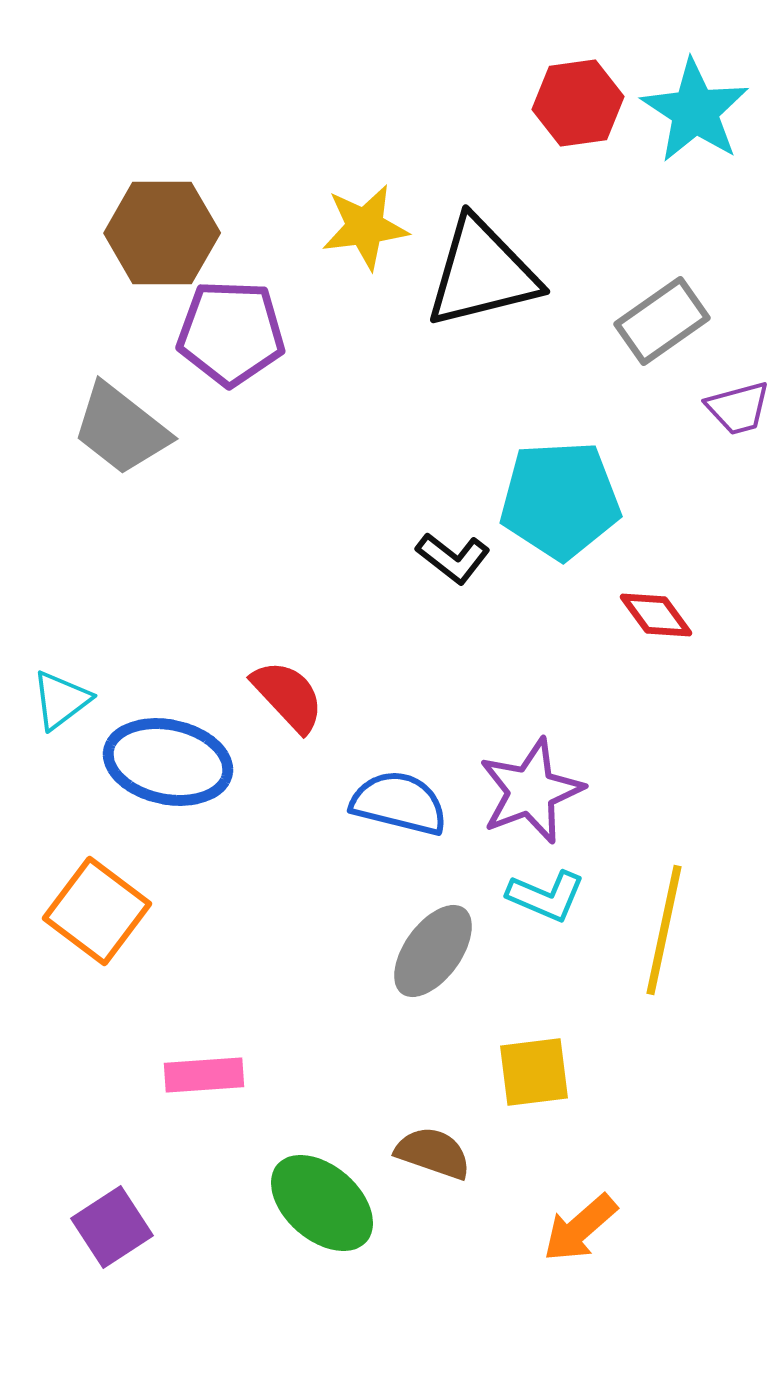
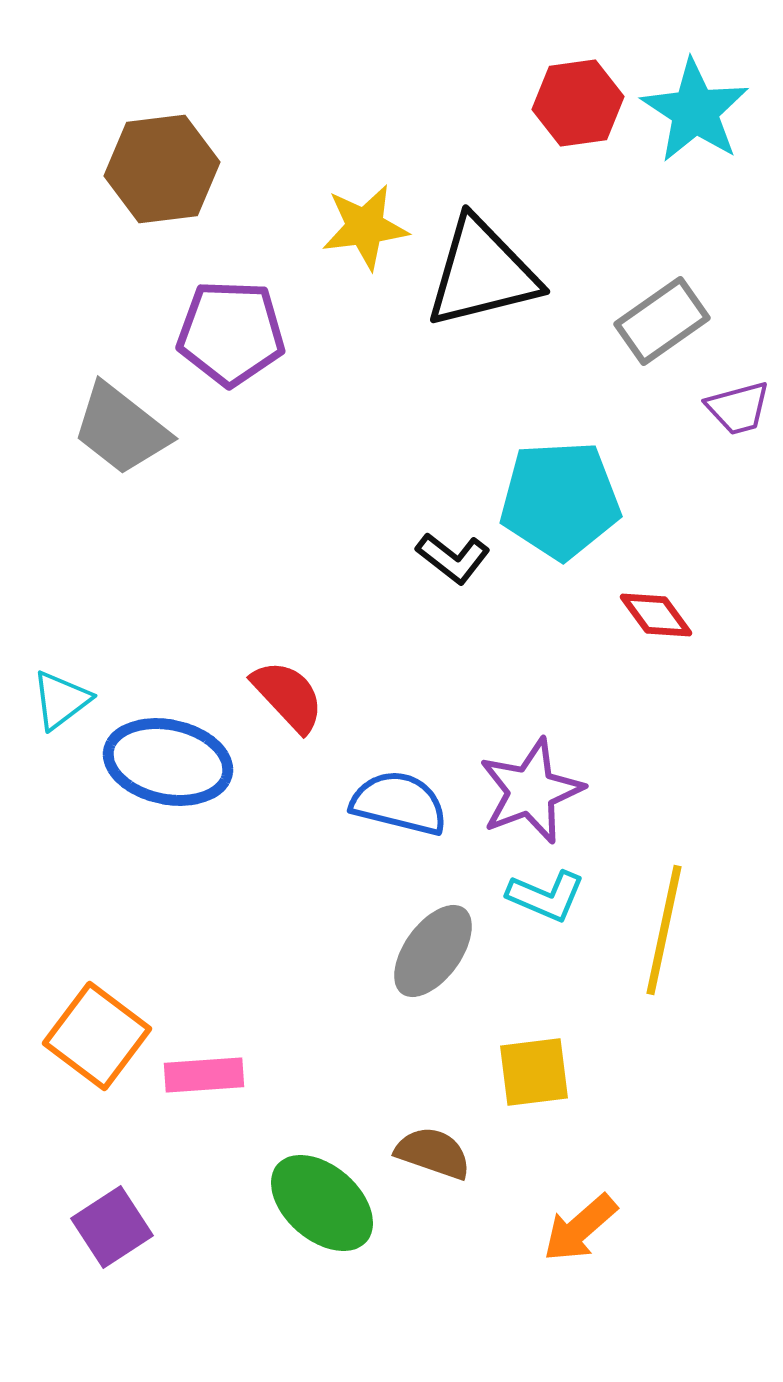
brown hexagon: moved 64 px up; rotated 7 degrees counterclockwise
orange square: moved 125 px down
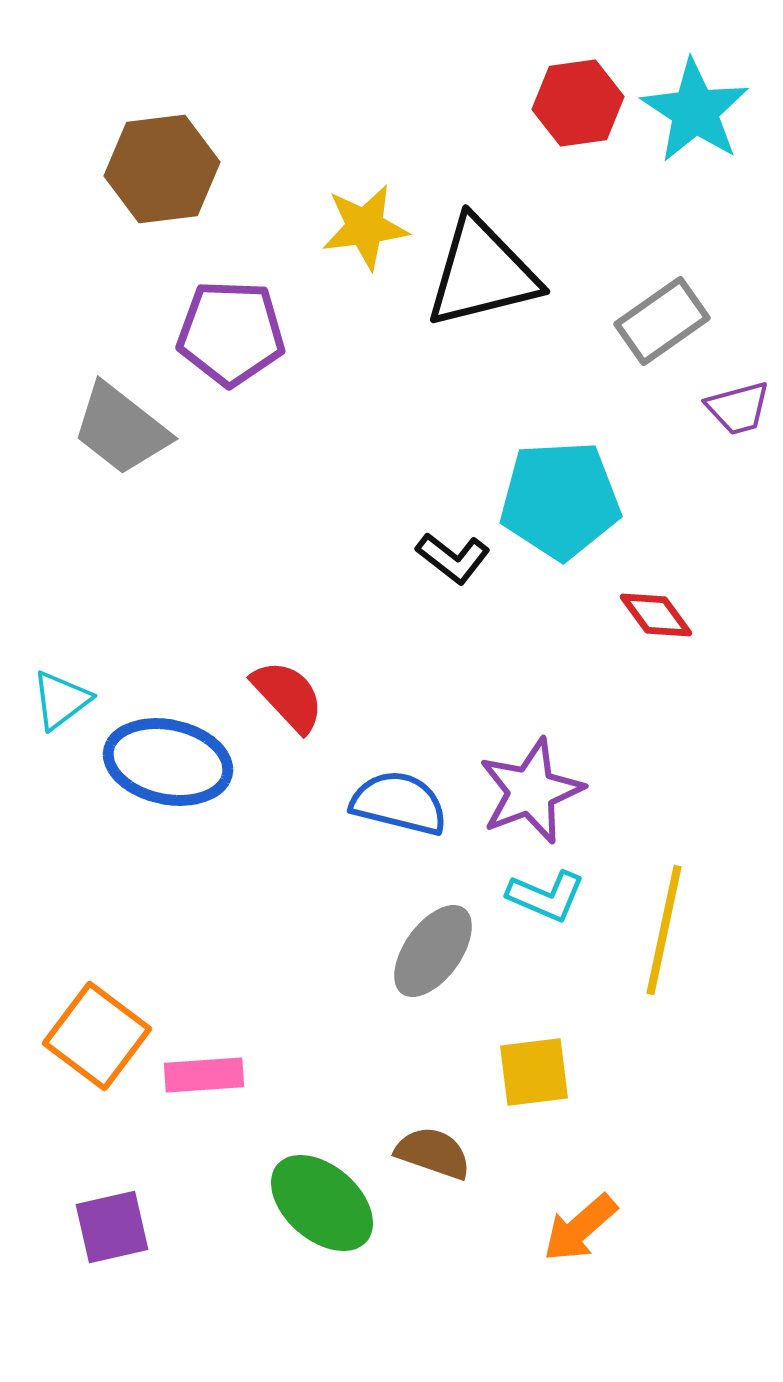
purple square: rotated 20 degrees clockwise
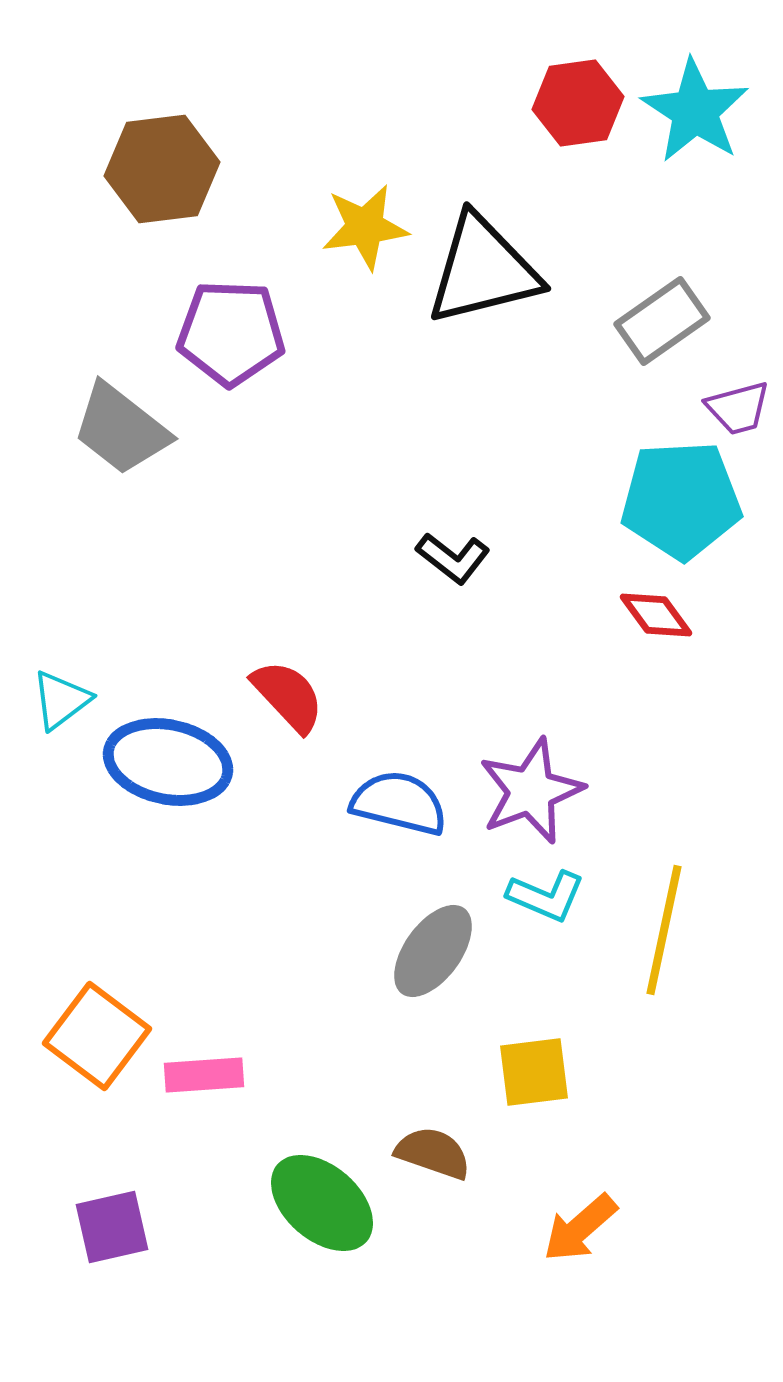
black triangle: moved 1 px right, 3 px up
cyan pentagon: moved 121 px right
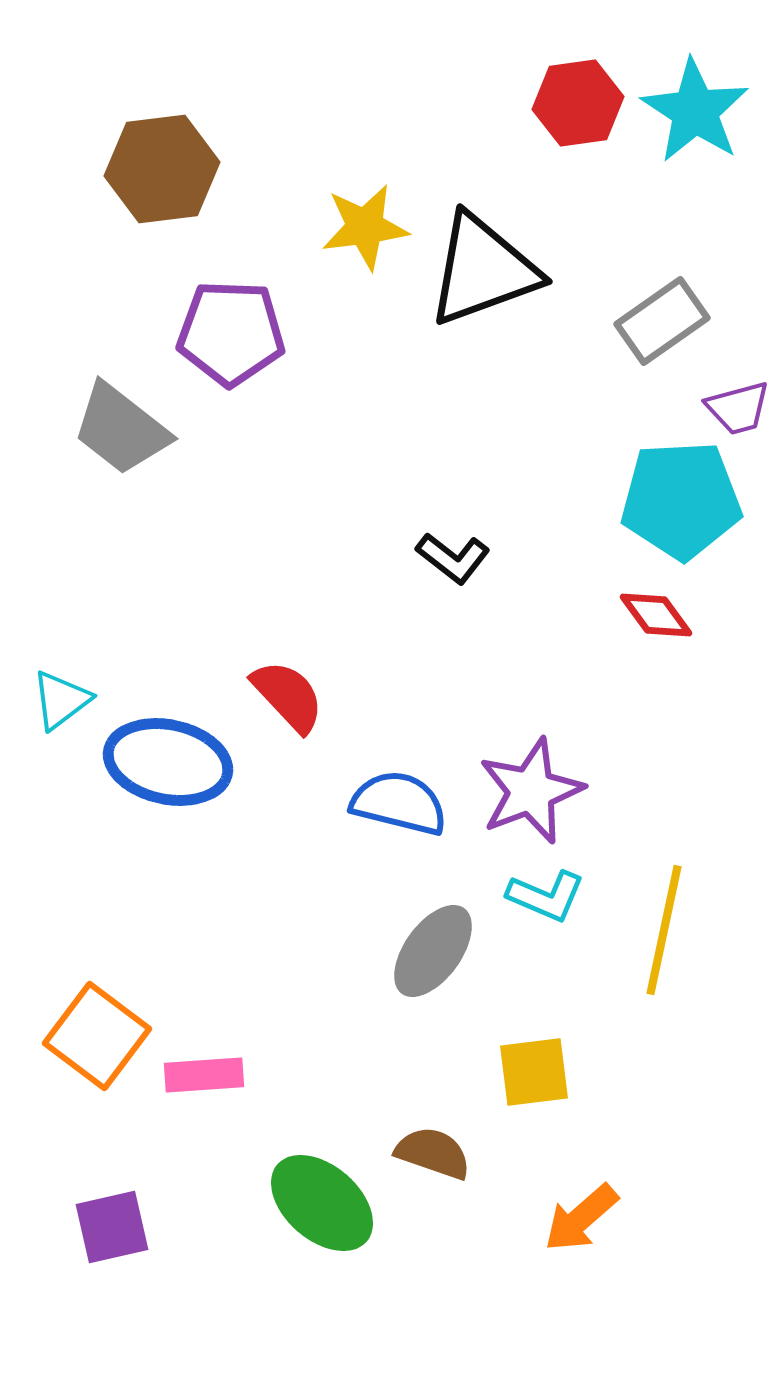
black triangle: rotated 6 degrees counterclockwise
orange arrow: moved 1 px right, 10 px up
